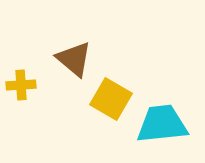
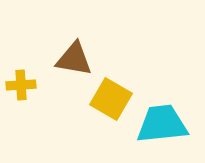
brown triangle: rotated 30 degrees counterclockwise
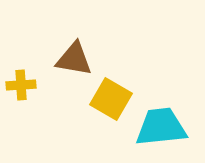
cyan trapezoid: moved 1 px left, 3 px down
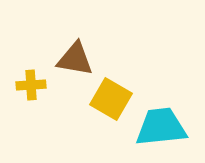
brown triangle: moved 1 px right
yellow cross: moved 10 px right
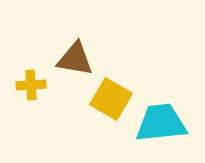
cyan trapezoid: moved 4 px up
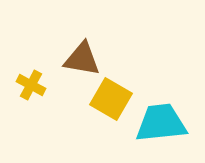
brown triangle: moved 7 px right
yellow cross: rotated 32 degrees clockwise
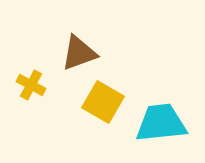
brown triangle: moved 3 px left, 6 px up; rotated 30 degrees counterclockwise
yellow square: moved 8 px left, 3 px down
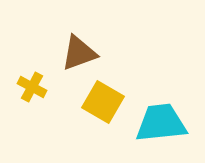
yellow cross: moved 1 px right, 2 px down
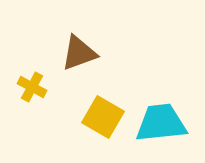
yellow square: moved 15 px down
